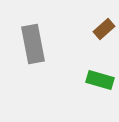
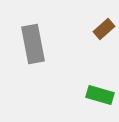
green rectangle: moved 15 px down
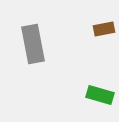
brown rectangle: rotated 30 degrees clockwise
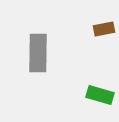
gray rectangle: moved 5 px right, 9 px down; rotated 12 degrees clockwise
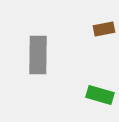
gray rectangle: moved 2 px down
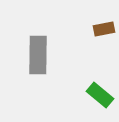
green rectangle: rotated 24 degrees clockwise
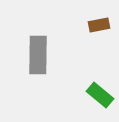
brown rectangle: moved 5 px left, 4 px up
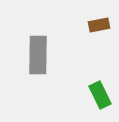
green rectangle: rotated 24 degrees clockwise
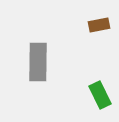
gray rectangle: moved 7 px down
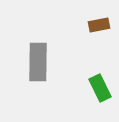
green rectangle: moved 7 px up
